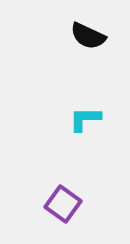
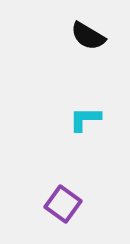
black semicircle: rotated 6 degrees clockwise
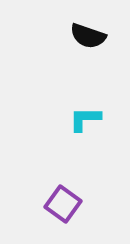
black semicircle: rotated 12 degrees counterclockwise
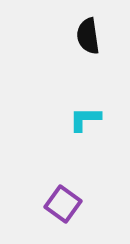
black semicircle: rotated 63 degrees clockwise
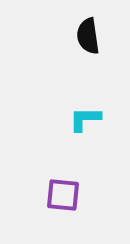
purple square: moved 9 px up; rotated 30 degrees counterclockwise
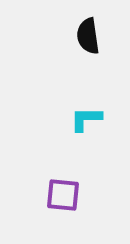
cyan L-shape: moved 1 px right
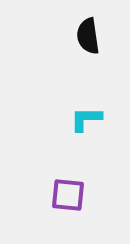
purple square: moved 5 px right
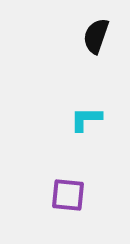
black semicircle: moved 8 px right; rotated 27 degrees clockwise
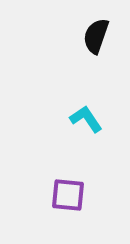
cyan L-shape: rotated 56 degrees clockwise
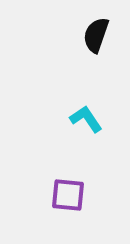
black semicircle: moved 1 px up
